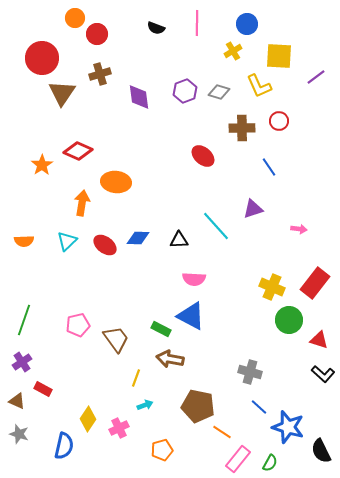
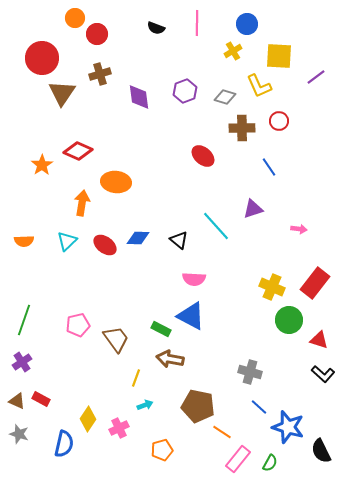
gray diamond at (219, 92): moved 6 px right, 5 px down
black triangle at (179, 240): rotated 42 degrees clockwise
red rectangle at (43, 389): moved 2 px left, 10 px down
blue semicircle at (64, 446): moved 2 px up
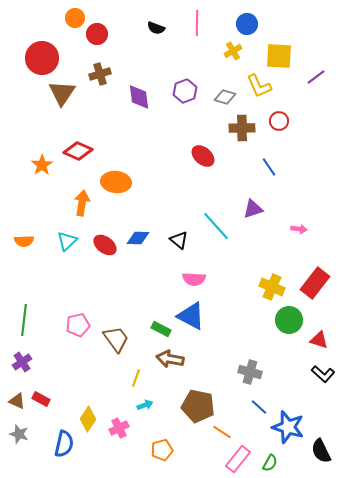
green line at (24, 320): rotated 12 degrees counterclockwise
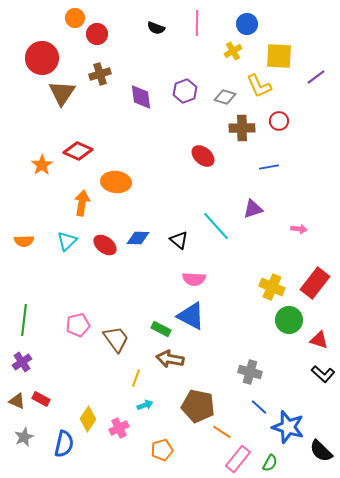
purple diamond at (139, 97): moved 2 px right
blue line at (269, 167): rotated 66 degrees counterclockwise
gray star at (19, 434): moved 5 px right, 3 px down; rotated 30 degrees clockwise
black semicircle at (321, 451): rotated 20 degrees counterclockwise
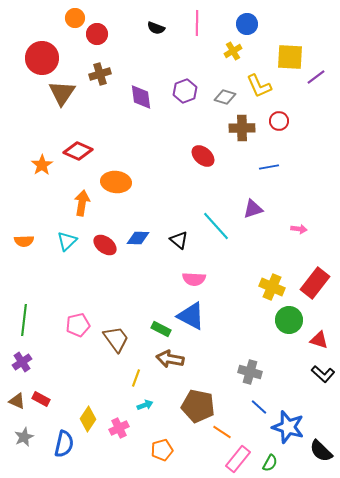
yellow square at (279, 56): moved 11 px right, 1 px down
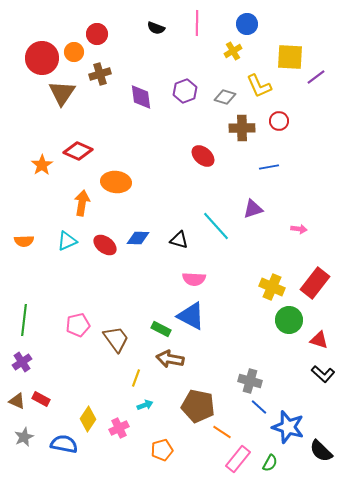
orange circle at (75, 18): moved 1 px left, 34 px down
black triangle at (179, 240): rotated 24 degrees counterclockwise
cyan triangle at (67, 241): rotated 20 degrees clockwise
gray cross at (250, 372): moved 9 px down
blue semicircle at (64, 444): rotated 92 degrees counterclockwise
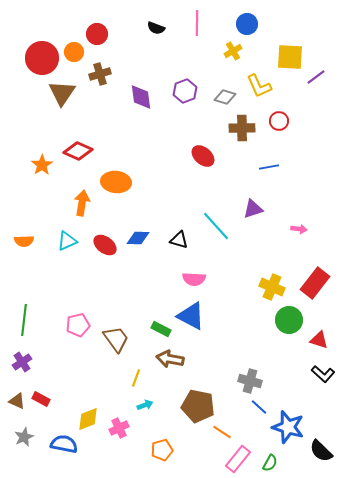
yellow diamond at (88, 419): rotated 35 degrees clockwise
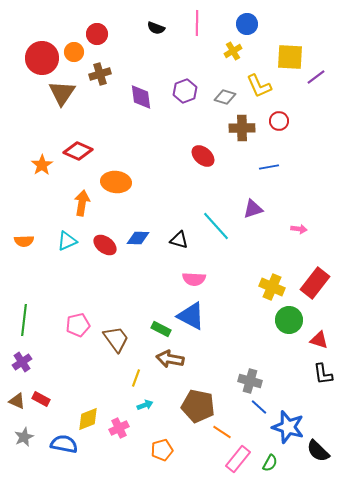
black L-shape at (323, 374): rotated 40 degrees clockwise
black semicircle at (321, 451): moved 3 px left
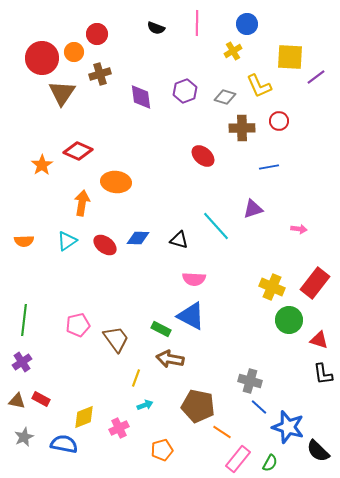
cyan triangle at (67, 241): rotated 10 degrees counterclockwise
brown triangle at (17, 401): rotated 12 degrees counterclockwise
yellow diamond at (88, 419): moved 4 px left, 2 px up
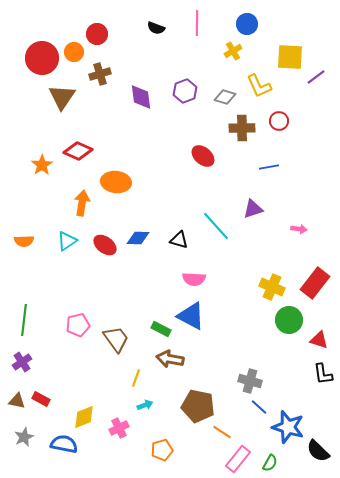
brown triangle at (62, 93): moved 4 px down
